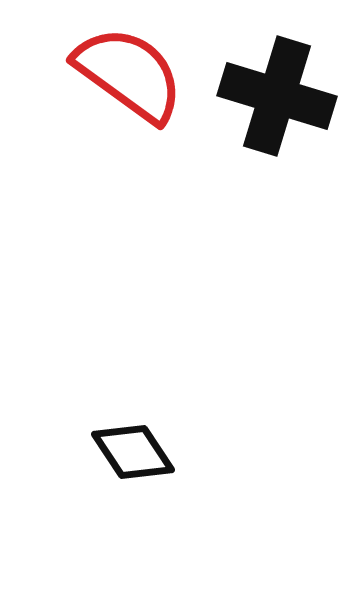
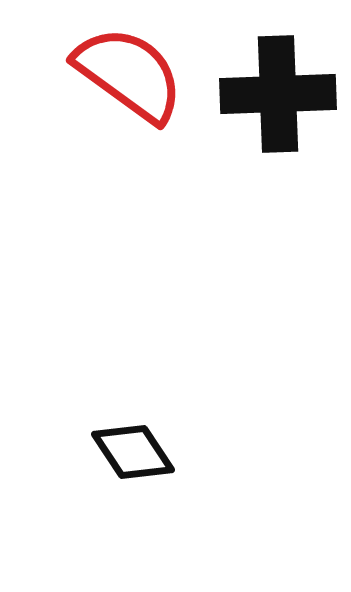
black cross: moved 1 px right, 2 px up; rotated 19 degrees counterclockwise
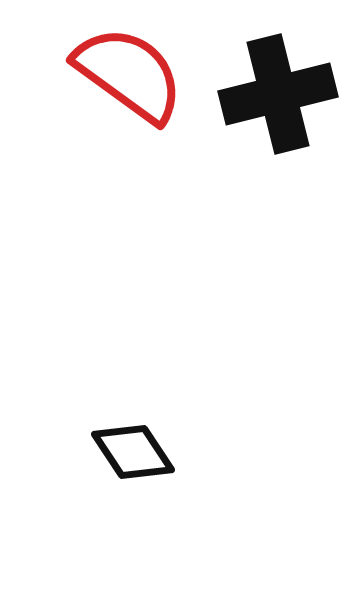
black cross: rotated 12 degrees counterclockwise
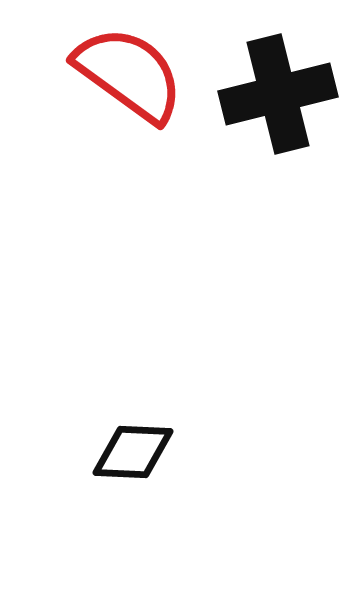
black diamond: rotated 54 degrees counterclockwise
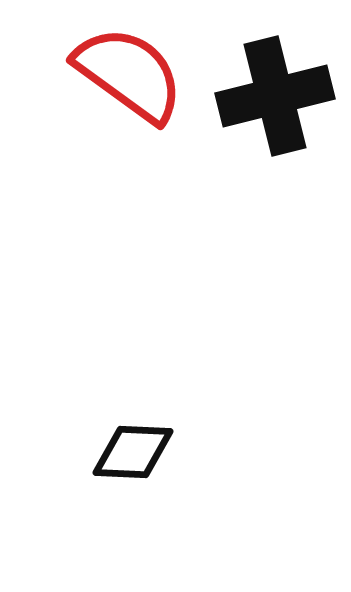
black cross: moved 3 px left, 2 px down
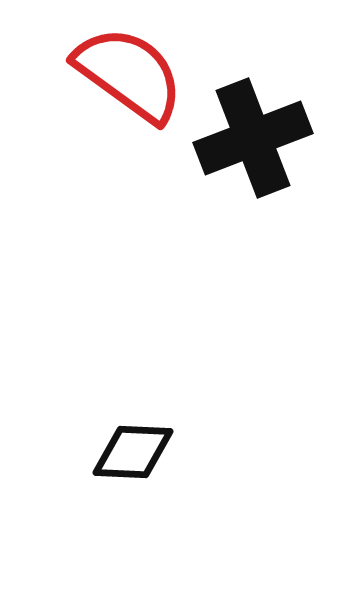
black cross: moved 22 px left, 42 px down; rotated 7 degrees counterclockwise
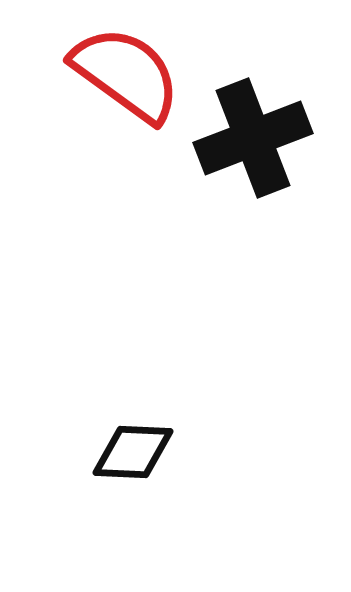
red semicircle: moved 3 px left
